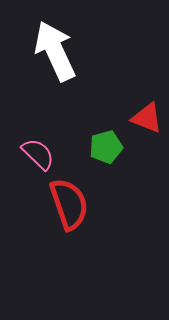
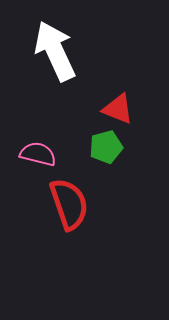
red triangle: moved 29 px left, 9 px up
pink semicircle: rotated 30 degrees counterclockwise
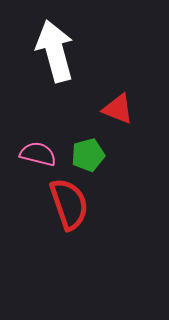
white arrow: rotated 10 degrees clockwise
green pentagon: moved 18 px left, 8 px down
